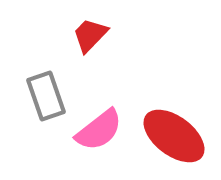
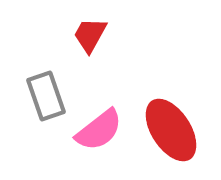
red trapezoid: rotated 15 degrees counterclockwise
red ellipse: moved 3 px left, 6 px up; rotated 20 degrees clockwise
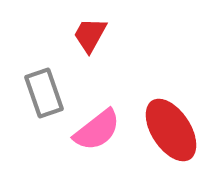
gray rectangle: moved 2 px left, 3 px up
pink semicircle: moved 2 px left
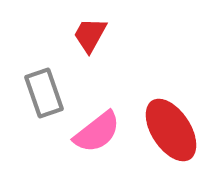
pink semicircle: moved 2 px down
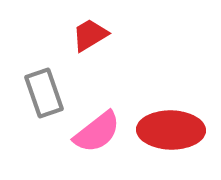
red trapezoid: rotated 30 degrees clockwise
red ellipse: rotated 56 degrees counterclockwise
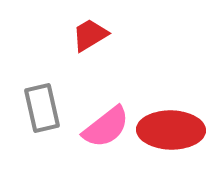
gray rectangle: moved 2 px left, 15 px down; rotated 6 degrees clockwise
pink semicircle: moved 9 px right, 5 px up
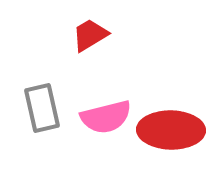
pink semicircle: moved 10 px up; rotated 24 degrees clockwise
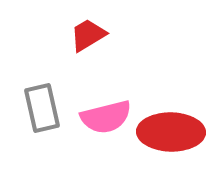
red trapezoid: moved 2 px left
red ellipse: moved 2 px down
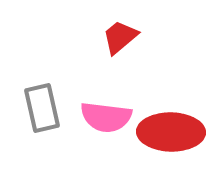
red trapezoid: moved 32 px right, 2 px down; rotated 9 degrees counterclockwise
pink semicircle: rotated 21 degrees clockwise
